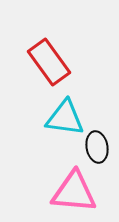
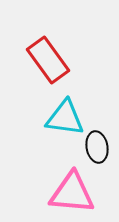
red rectangle: moved 1 px left, 2 px up
pink triangle: moved 2 px left, 1 px down
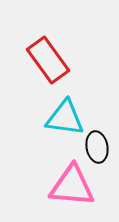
pink triangle: moved 7 px up
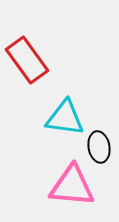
red rectangle: moved 21 px left
black ellipse: moved 2 px right
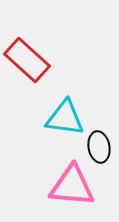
red rectangle: rotated 12 degrees counterclockwise
